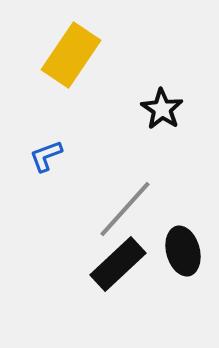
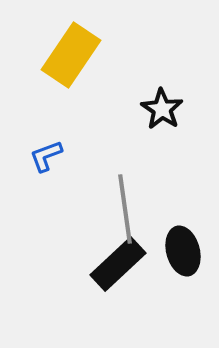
gray line: rotated 50 degrees counterclockwise
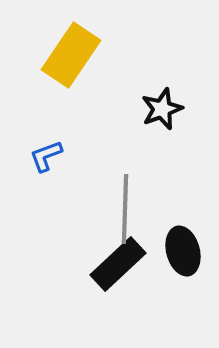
black star: rotated 18 degrees clockwise
gray line: rotated 10 degrees clockwise
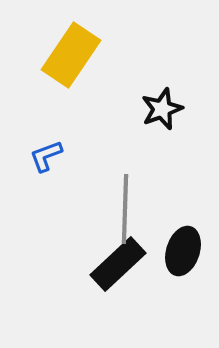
black ellipse: rotated 33 degrees clockwise
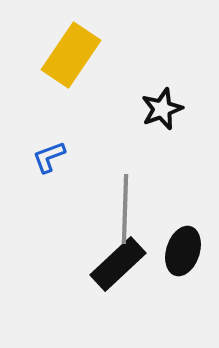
blue L-shape: moved 3 px right, 1 px down
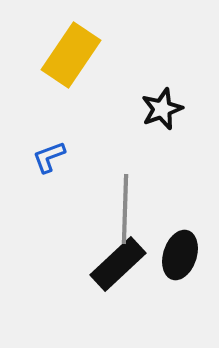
black ellipse: moved 3 px left, 4 px down
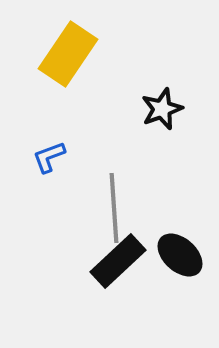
yellow rectangle: moved 3 px left, 1 px up
gray line: moved 11 px left, 1 px up; rotated 6 degrees counterclockwise
black ellipse: rotated 66 degrees counterclockwise
black rectangle: moved 3 px up
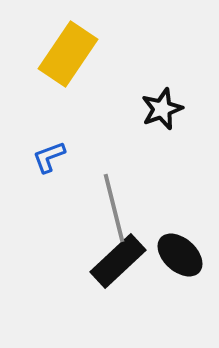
gray line: rotated 10 degrees counterclockwise
